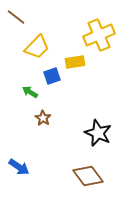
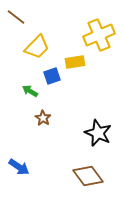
green arrow: moved 1 px up
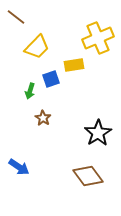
yellow cross: moved 1 px left, 3 px down
yellow rectangle: moved 1 px left, 3 px down
blue square: moved 1 px left, 3 px down
green arrow: rotated 105 degrees counterclockwise
black star: rotated 16 degrees clockwise
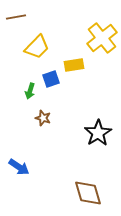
brown line: rotated 48 degrees counterclockwise
yellow cross: moved 4 px right; rotated 16 degrees counterclockwise
brown star: rotated 14 degrees counterclockwise
brown diamond: moved 17 px down; rotated 20 degrees clockwise
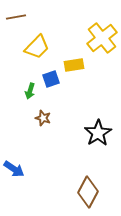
blue arrow: moved 5 px left, 2 px down
brown diamond: moved 1 px up; rotated 44 degrees clockwise
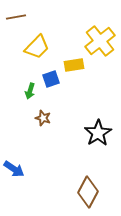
yellow cross: moved 2 px left, 3 px down
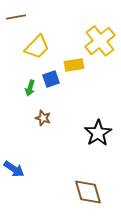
green arrow: moved 3 px up
brown diamond: rotated 44 degrees counterclockwise
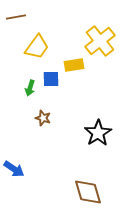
yellow trapezoid: rotated 8 degrees counterclockwise
blue square: rotated 18 degrees clockwise
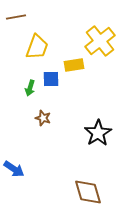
yellow trapezoid: rotated 16 degrees counterclockwise
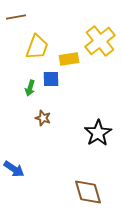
yellow rectangle: moved 5 px left, 6 px up
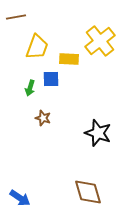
yellow rectangle: rotated 12 degrees clockwise
black star: rotated 20 degrees counterclockwise
blue arrow: moved 6 px right, 29 px down
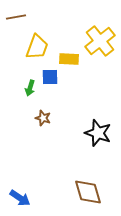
blue square: moved 1 px left, 2 px up
